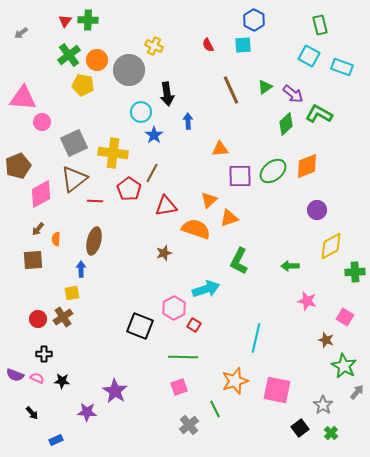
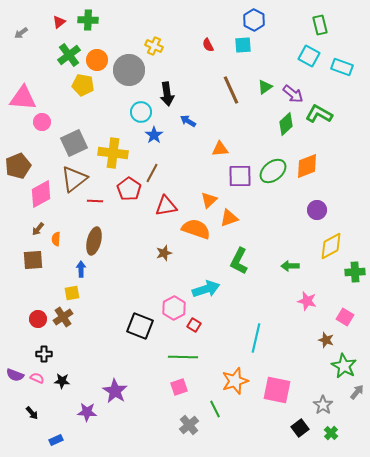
red triangle at (65, 21): moved 6 px left, 1 px down; rotated 16 degrees clockwise
blue arrow at (188, 121): rotated 56 degrees counterclockwise
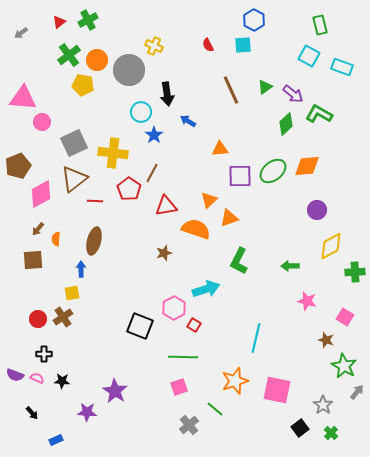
green cross at (88, 20): rotated 30 degrees counterclockwise
orange diamond at (307, 166): rotated 16 degrees clockwise
green line at (215, 409): rotated 24 degrees counterclockwise
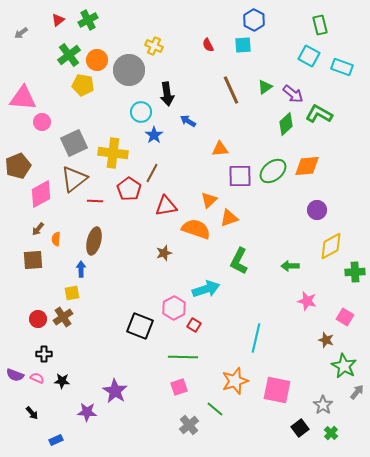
red triangle at (59, 22): moved 1 px left, 2 px up
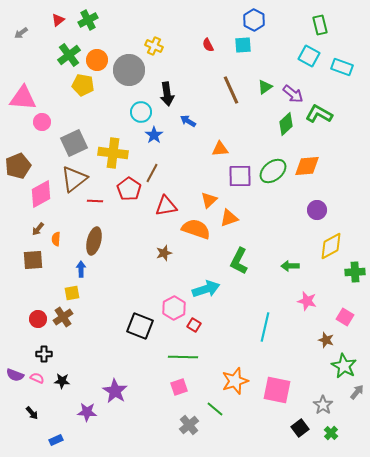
cyan line at (256, 338): moved 9 px right, 11 px up
